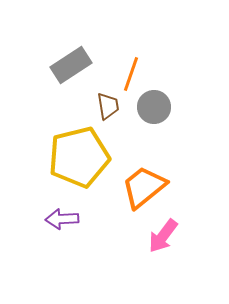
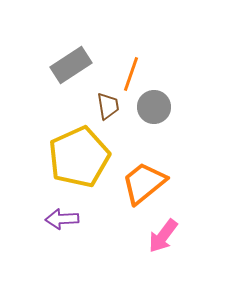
yellow pentagon: rotated 10 degrees counterclockwise
orange trapezoid: moved 4 px up
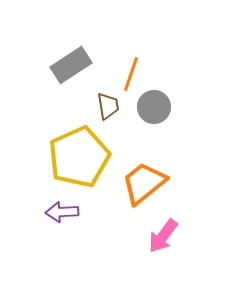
purple arrow: moved 7 px up
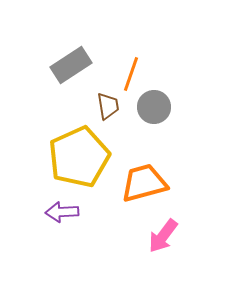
orange trapezoid: rotated 24 degrees clockwise
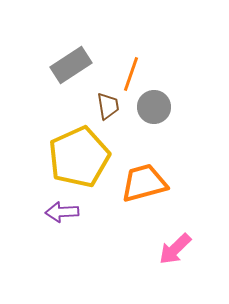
pink arrow: moved 12 px right, 13 px down; rotated 9 degrees clockwise
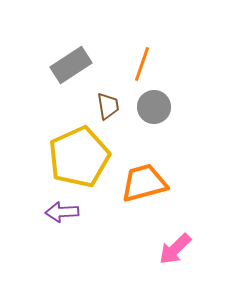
orange line: moved 11 px right, 10 px up
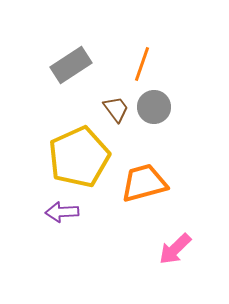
brown trapezoid: moved 8 px right, 3 px down; rotated 28 degrees counterclockwise
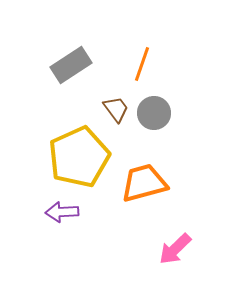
gray circle: moved 6 px down
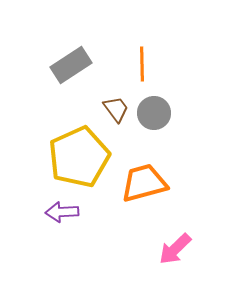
orange line: rotated 20 degrees counterclockwise
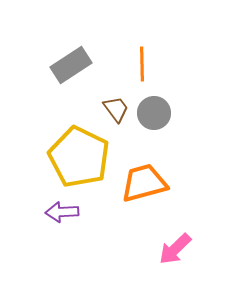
yellow pentagon: rotated 22 degrees counterclockwise
